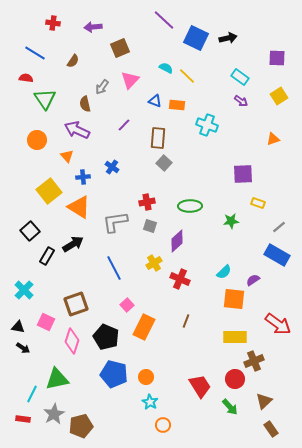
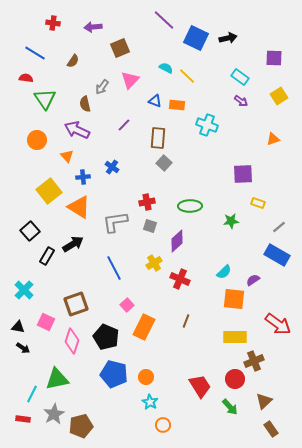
purple square at (277, 58): moved 3 px left
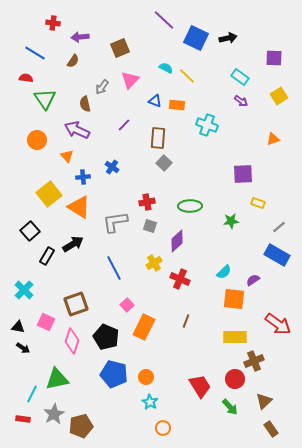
purple arrow at (93, 27): moved 13 px left, 10 px down
yellow square at (49, 191): moved 3 px down
orange circle at (163, 425): moved 3 px down
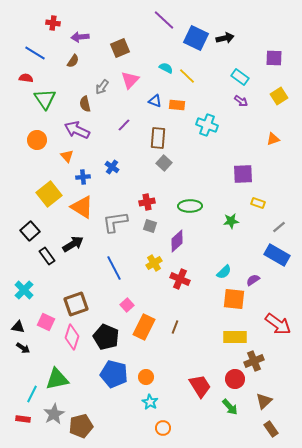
black arrow at (228, 38): moved 3 px left
orange triangle at (79, 207): moved 3 px right
black rectangle at (47, 256): rotated 66 degrees counterclockwise
brown line at (186, 321): moved 11 px left, 6 px down
pink diamond at (72, 341): moved 4 px up
